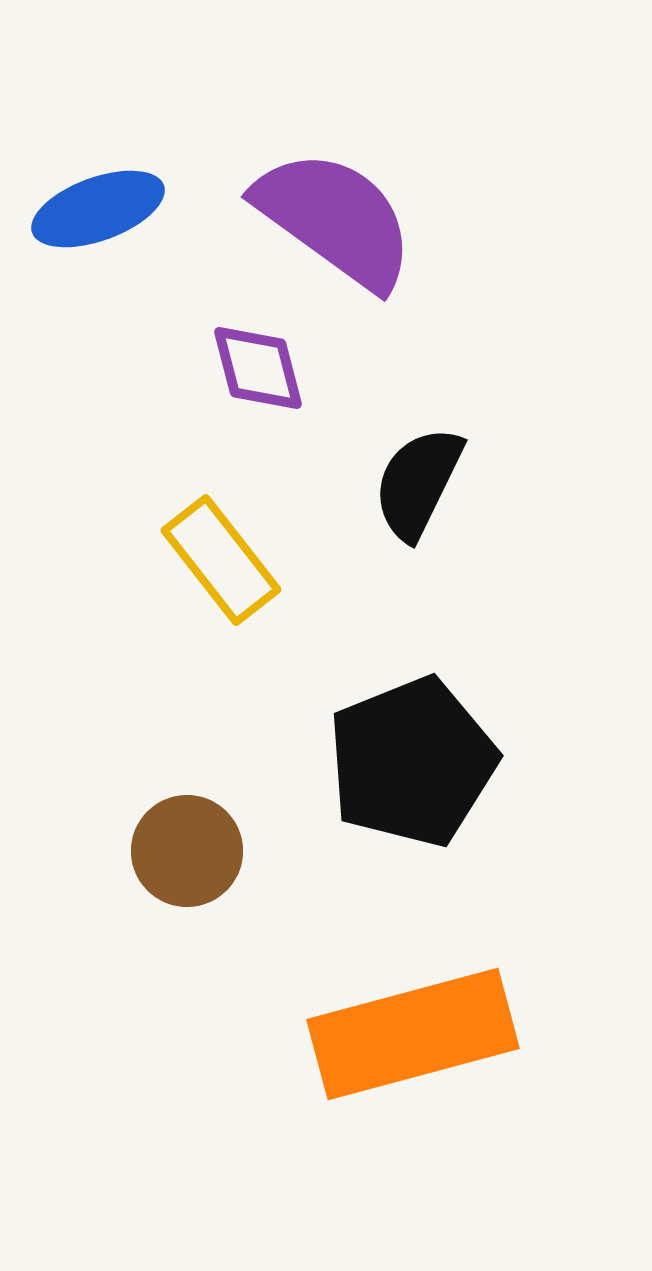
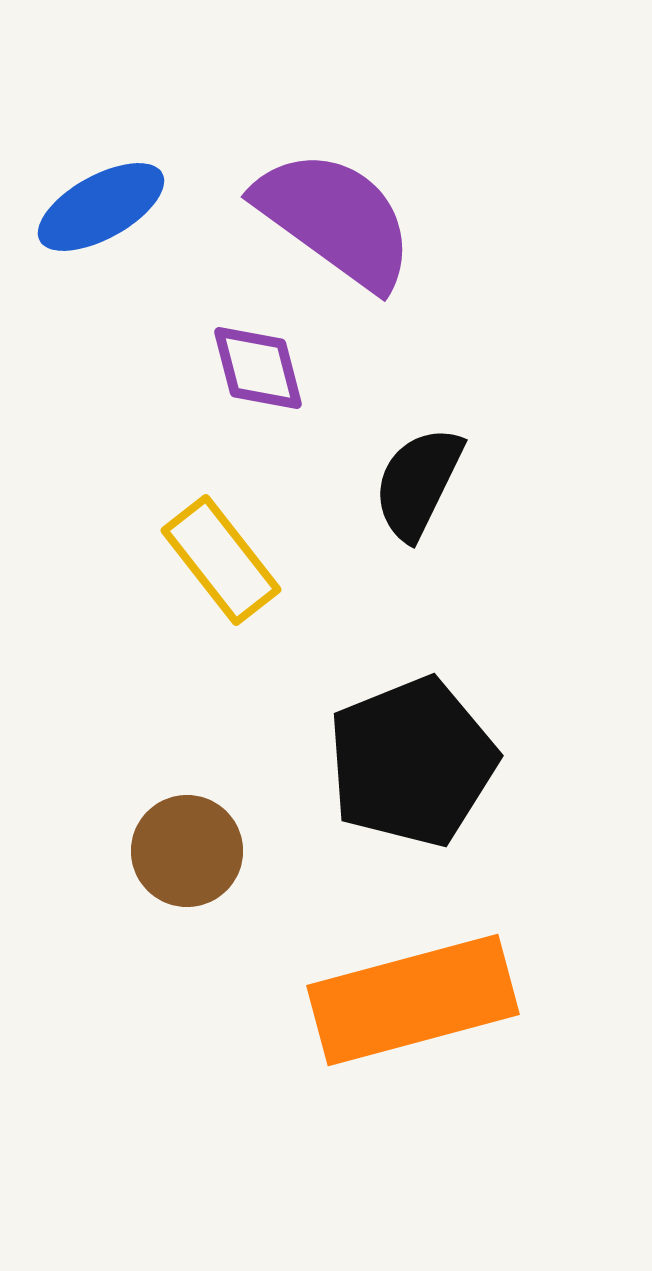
blue ellipse: moved 3 px right, 2 px up; rotated 9 degrees counterclockwise
orange rectangle: moved 34 px up
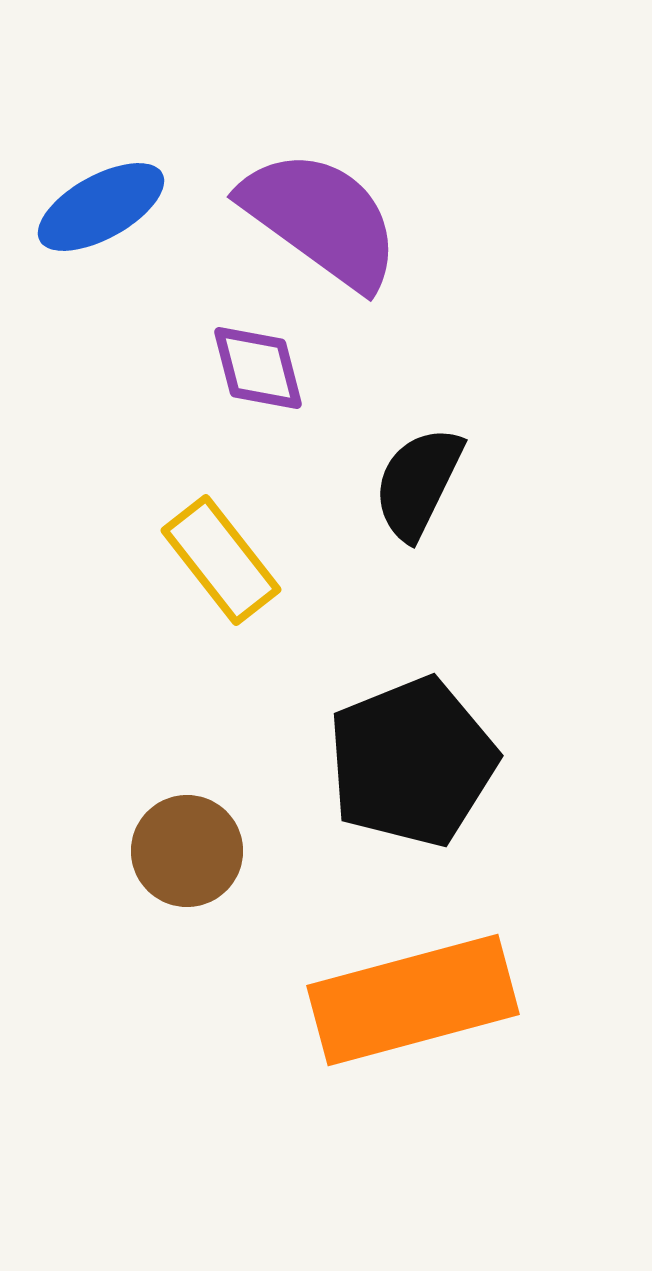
purple semicircle: moved 14 px left
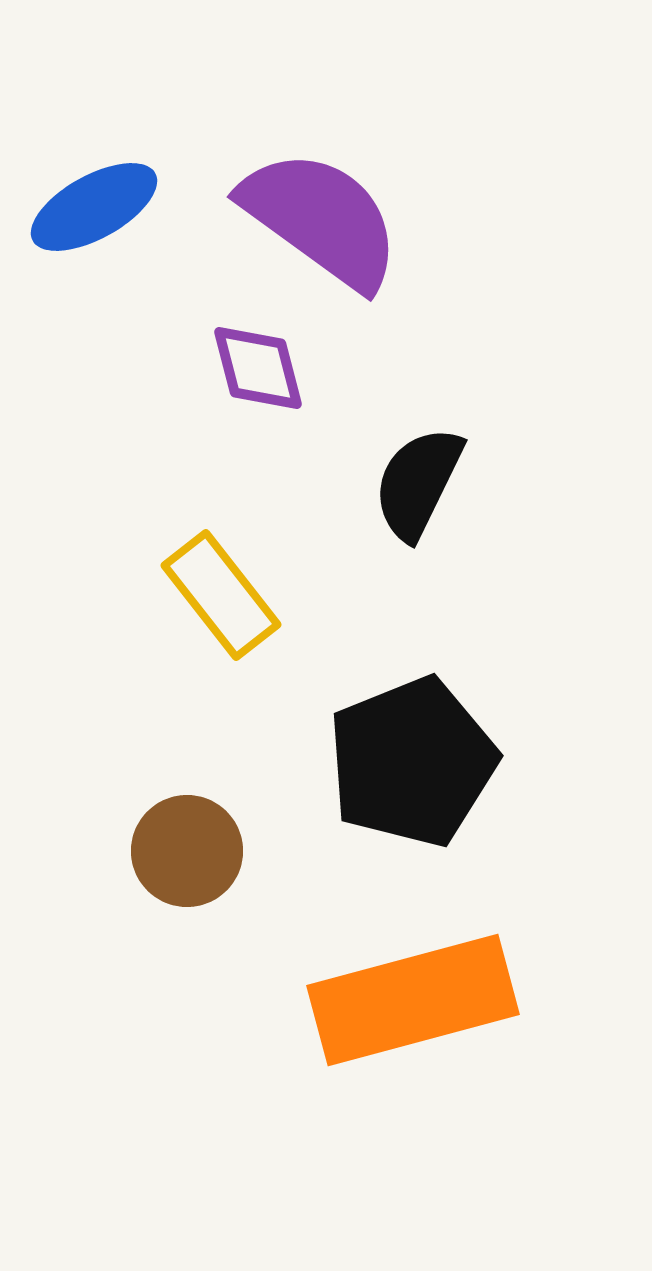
blue ellipse: moved 7 px left
yellow rectangle: moved 35 px down
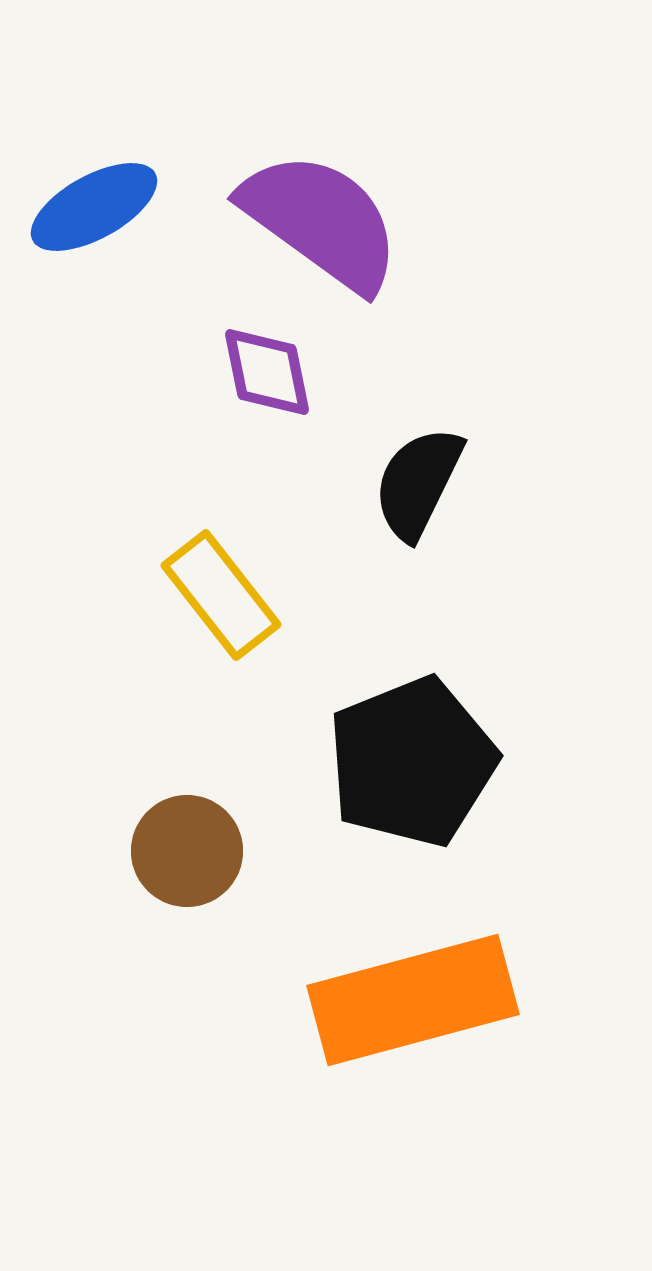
purple semicircle: moved 2 px down
purple diamond: moved 9 px right, 4 px down; rotated 3 degrees clockwise
